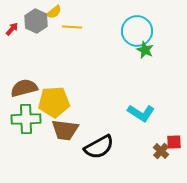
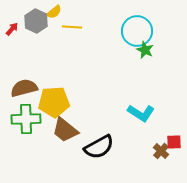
brown trapezoid: rotated 32 degrees clockwise
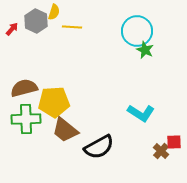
yellow semicircle: rotated 35 degrees counterclockwise
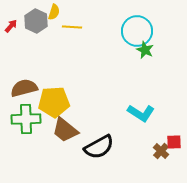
red arrow: moved 1 px left, 3 px up
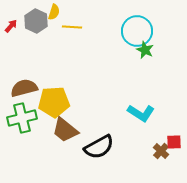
green cross: moved 4 px left, 1 px up; rotated 12 degrees counterclockwise
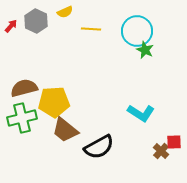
yellow semicircle: moved 11 px right; rotated 49 degrees clockwise
yellow line: moved 19 px right, 2 px down
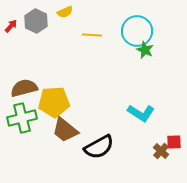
yellow line: moved 1 px right, 6 px down
